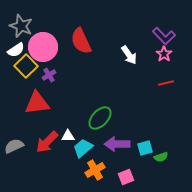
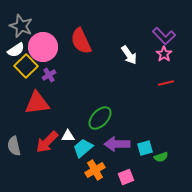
gray semicircle: rotated 78 degrees counterclockwise
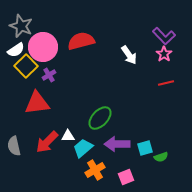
red semicircle: rotated 100 degrees clockwise
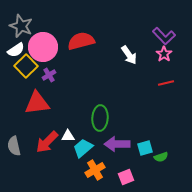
green ellipse: rotated 40 degrees counterclockwise
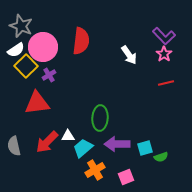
red semicircle: rotated 112 degrees clockwise
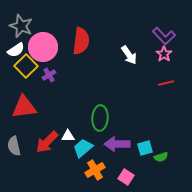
red triangle: moved 13 px left, 4 px down
pink square: rotated 35 degrees counterclockwise
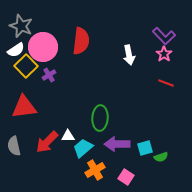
white arrow: rotated 24 degrees clockwise
red line: rotated 35 degrees clockwise
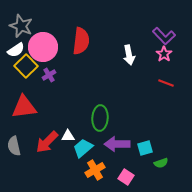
green semicircle: moved 6 px down
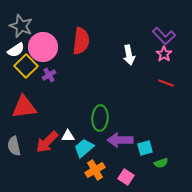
purple arrow: moved 3 px right, 4 px up
cyan trapezoid: moved 1 px right
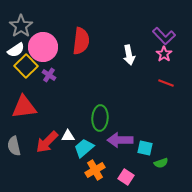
gray star: rotated 15 degrees clockwise
purple cross: rotated 24 degrees counterclockwise
cyan square: rotated 28 degrees clockwise
